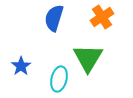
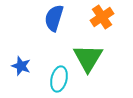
blue star: rotated 18 degrees counterclockwise
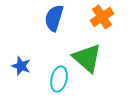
green triangle: moved 1 px left; rotated 20 degrees counterclockwise
